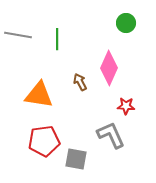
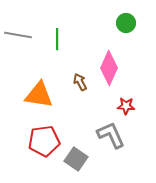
gray square: rotated 25 degrees clockwise
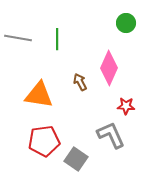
gray line: moved 3 px down
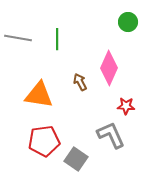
green circle: moved 2 px right, 1 px up
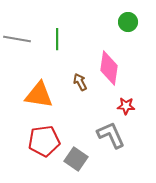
gray line: moved 1 px left, 1 px down
pink diamond: rotated 16 degrees counterclockwise
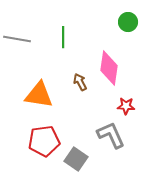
green line: moved 6 px right, 2 px up
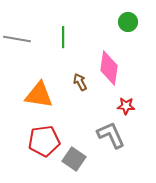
gray square: moved 2 px left
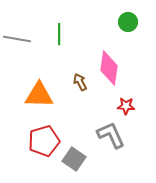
green line: moved 4 px left, 3 px up
orange triangle: rotated 8 degrees counterclockwise
red pentagon: rotated 8 degrees counterclockwise
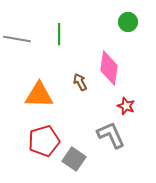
red star: rotated 18 degrees clockwise
